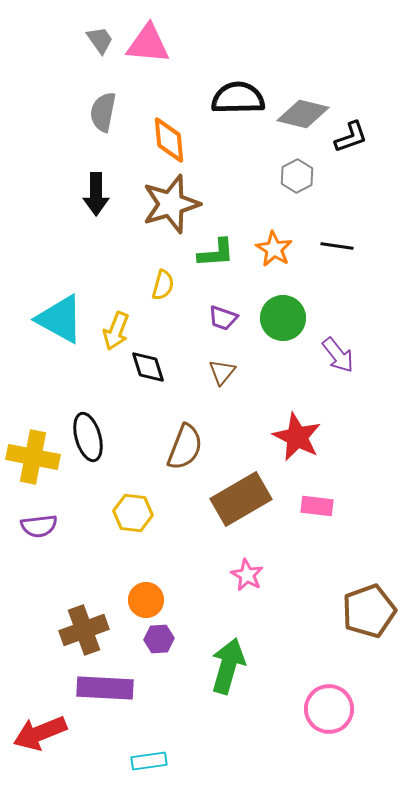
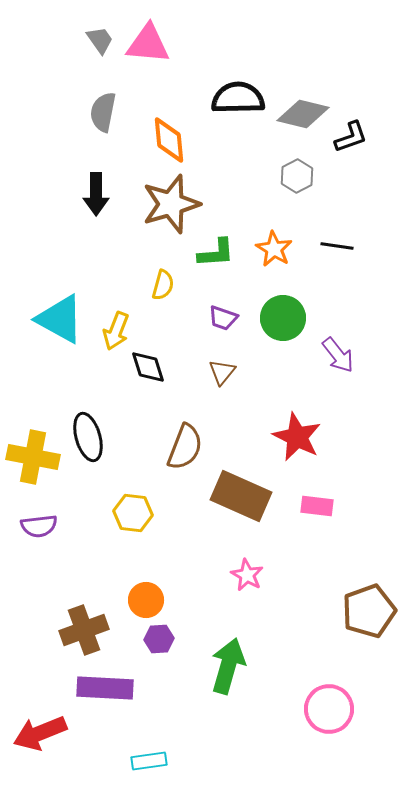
brown rectangle: moved 3 px up; rotated 54 degrees clockwise
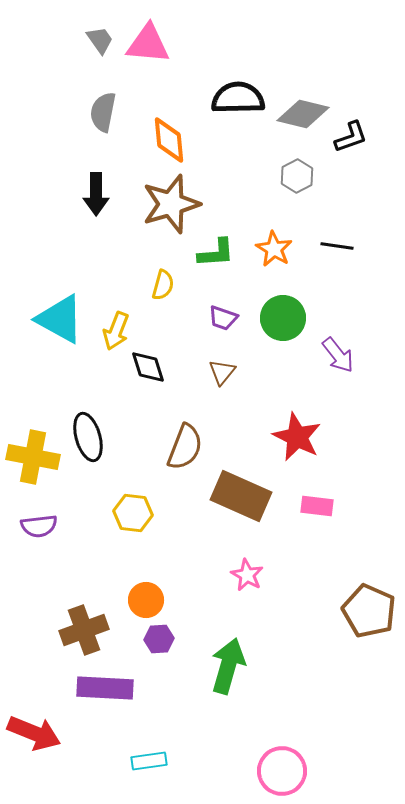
brown pentagon: rotated 28 degrees counterclockwise
pink circle: moved 47 px left, 62 px down
red arrow: moved 6 px left; rotated 136 degrees counterclockwise
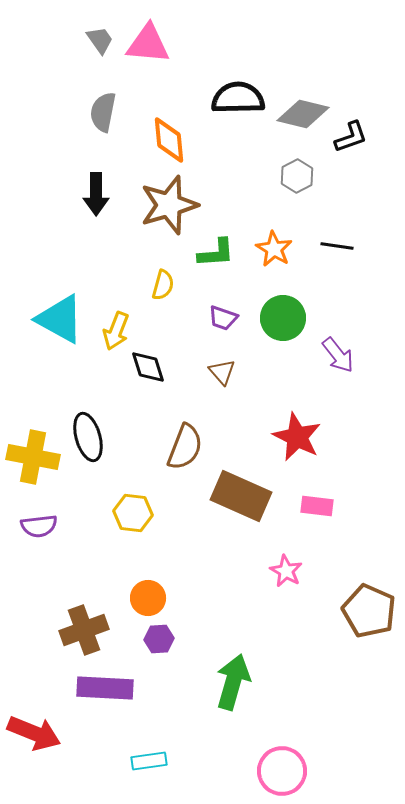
brown star: moved 2 px left, 1 px down
brown triangle: rotated 20 degrees counterclockwise
pink star: moved 39 px right, 4 px up
orange circle: moved 2 px right, 2 px up
green arrow: moved 5 px right, 16 px down
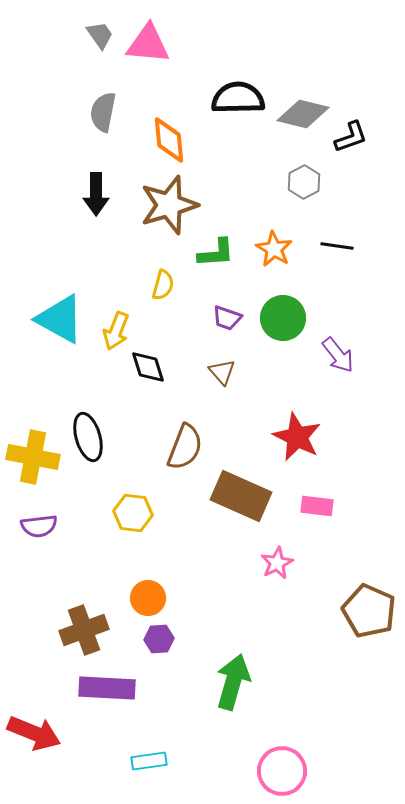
gray trapezoid: moved 5 px up
gray hexagon: moved 7 px right, 6 px down
purple trapezoid: moved 4 px right
pink star: moved 9 px left, 8 px up; rotated 16 degrees clockwise
purple rectangle: moved 2 px right
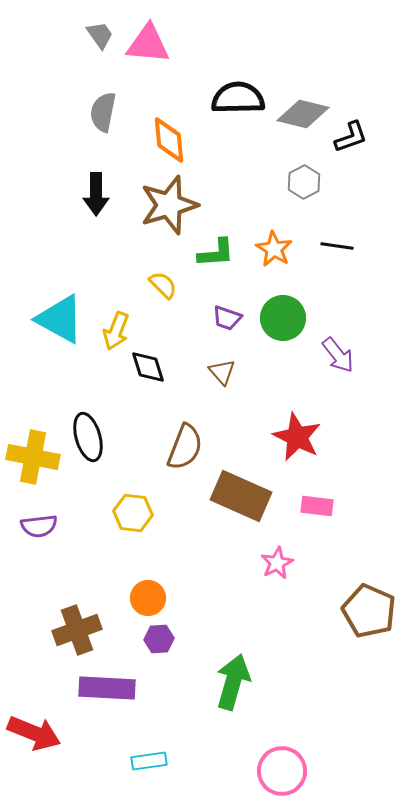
yellow semicircle: rotated 60 degrees counterclockwise
brown cross: moved 7 px left
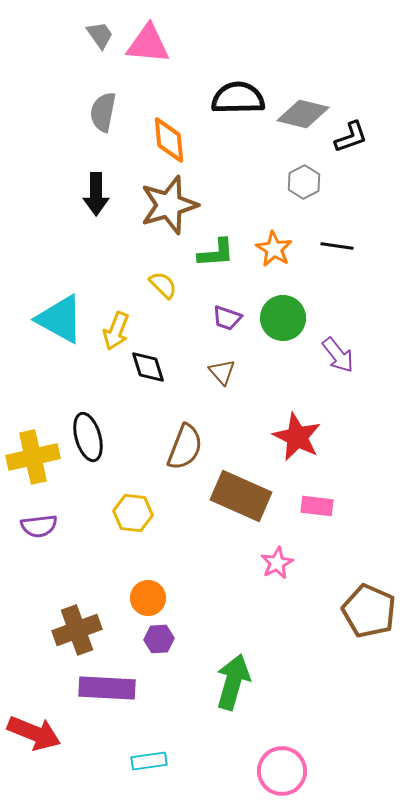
yellow cross: rotated 24 degrees counterclockwise
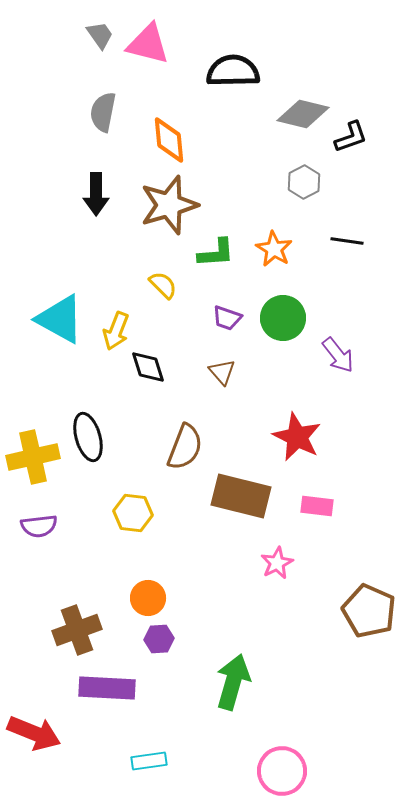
pink triangle: rotated 9 degrees clockwise
black semicircle: moved 5 px left, 27 px up
black line: moved 10 px right, 5 px up
brown rectangle: rotated 10 degrees counterclockwise
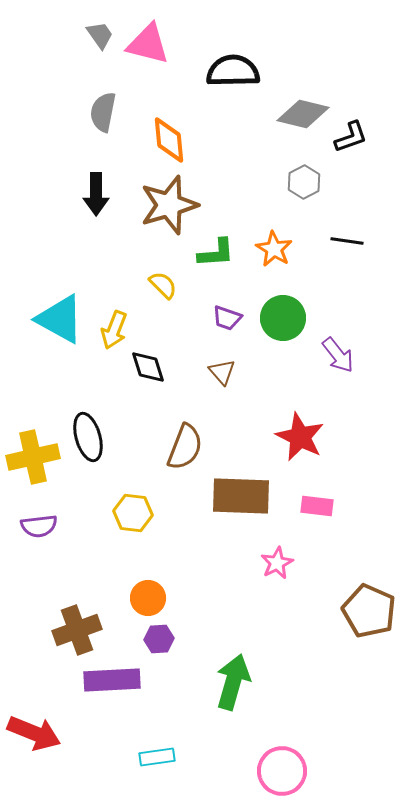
yellow arrow: moved 2 px left, 1 px up
red star: moved 3 px right
brown rectangle: rotated 12 degrees counterclockwise
purple rectangle: moved 5 px right, 8 px up; rotated 6 degrees counterclockwise
cyan rectangle: moved 8 px right, 4 px up
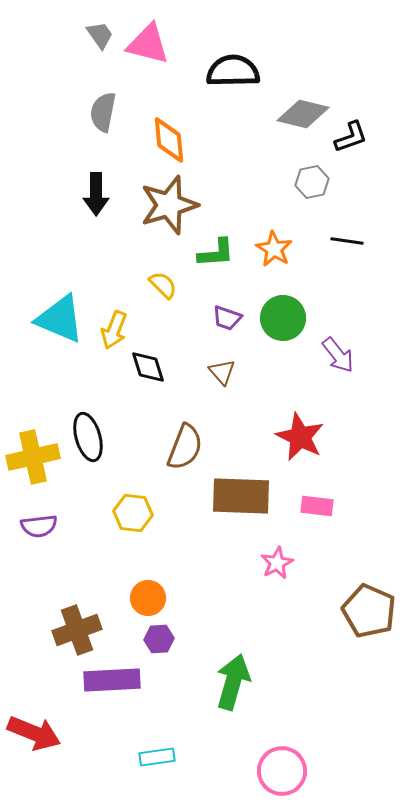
gray hexagon: moved 8 px right; rotated 16 degrees clockwise
cyan triangle: rotated 6 degrees counterclockwise
